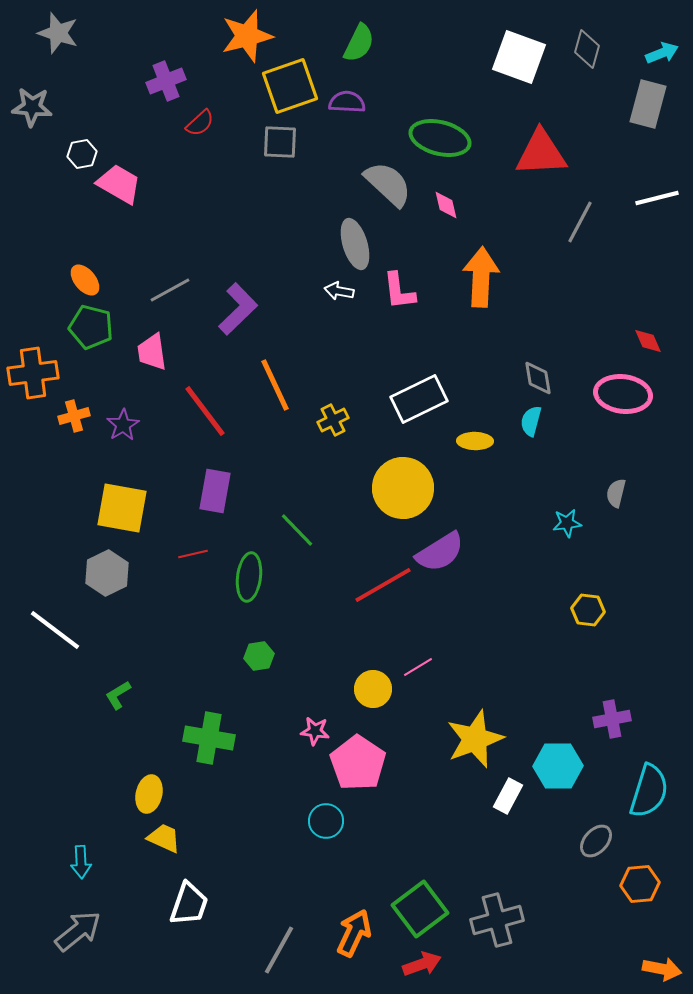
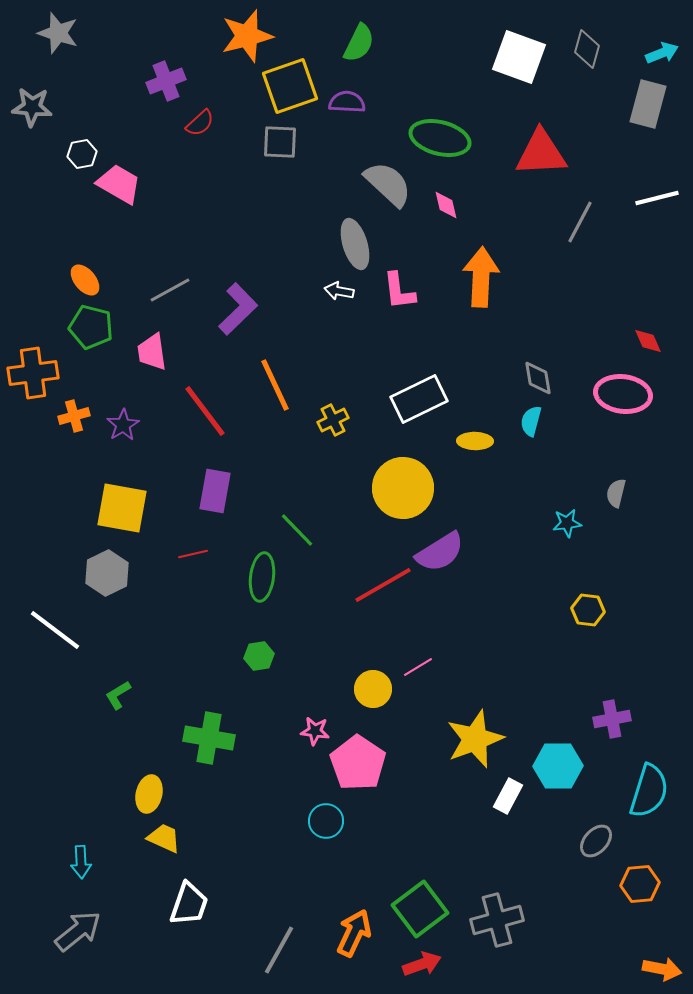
green ellipse at (249, 577): moved 13 px right
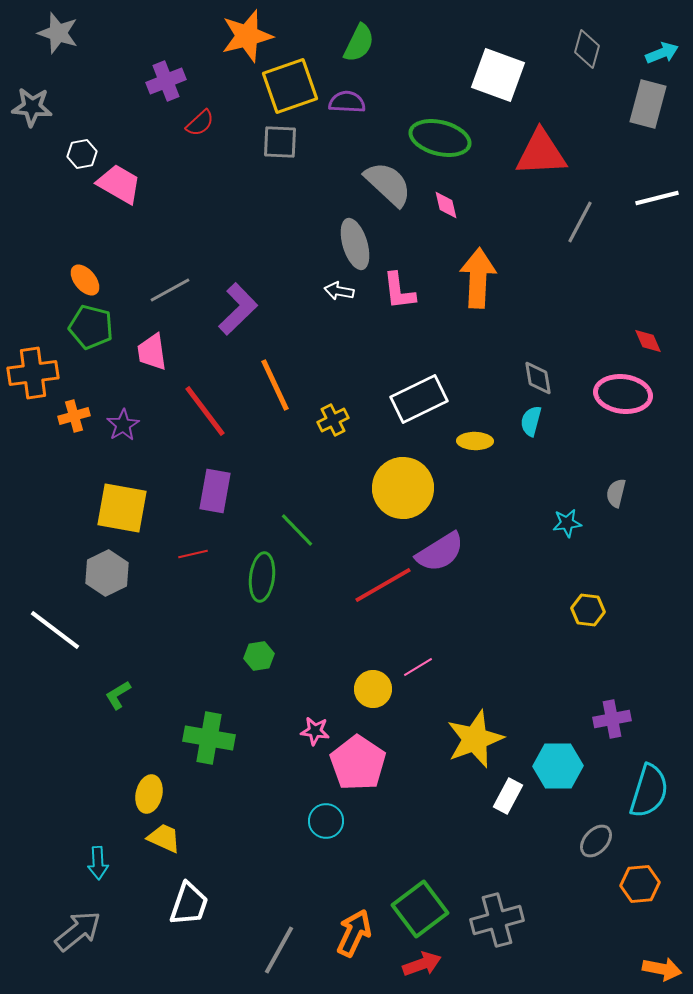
white square at (519, 57): moved 21 px left, 18 px down
orange arrow at (481, 277): moved 3 px left, 1 px down
cyan arrow at (81, 862): moved 17 px right, 1 px down
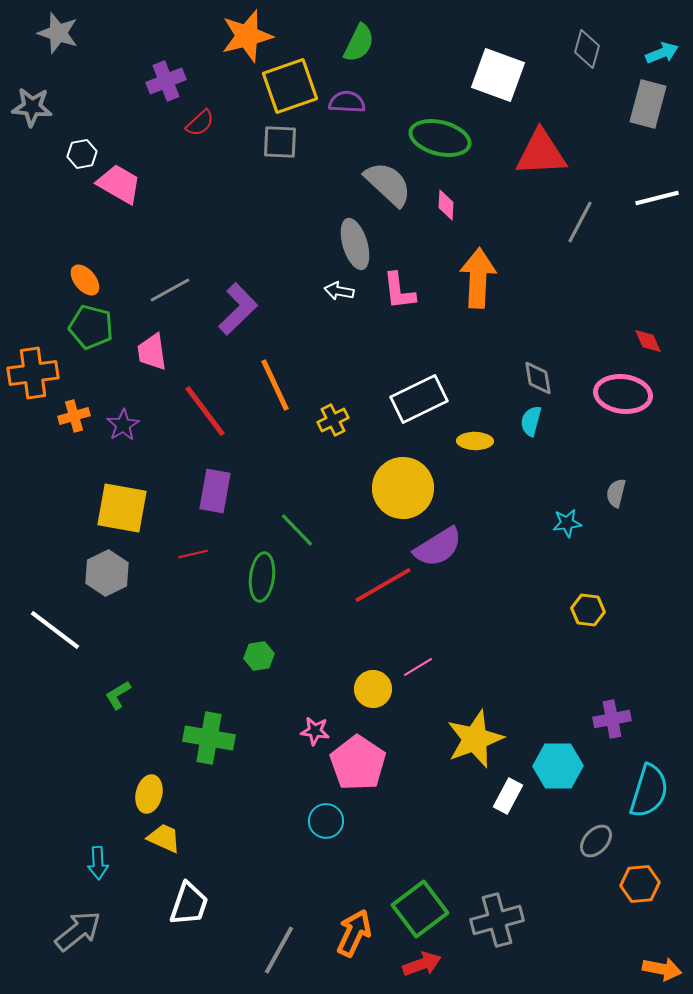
pink diamond at (446, 205): rotated 16 degrees clockwise
purple semicircle at (440, 552): moved 2 px left, 5 px up
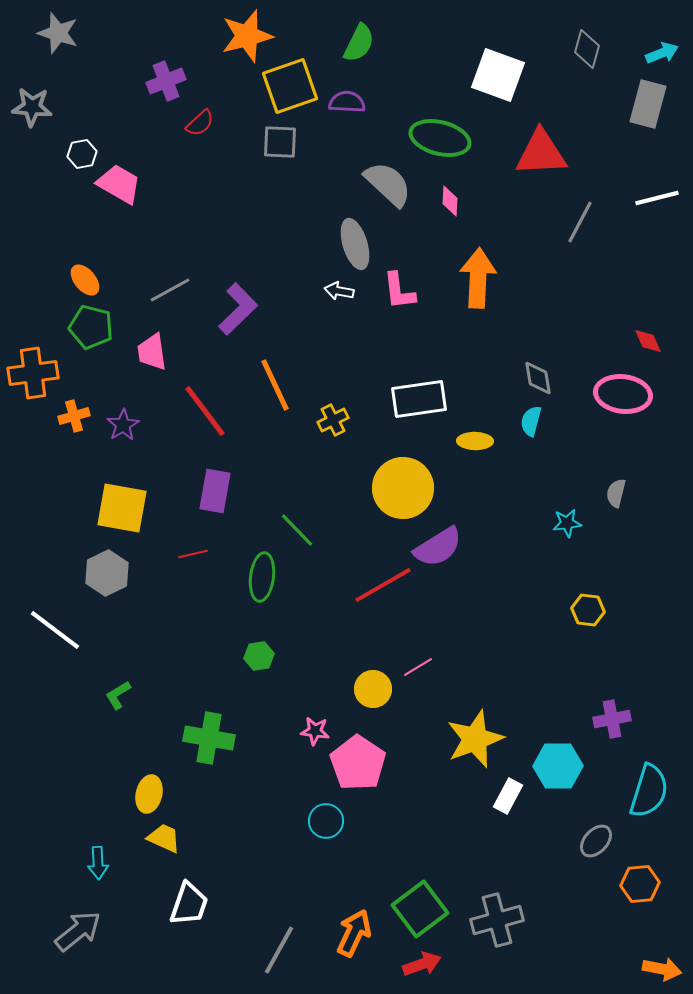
pink diamond at (446, 205): moved 4 px right, 4 px up
white rectangle at (419, 399): rotated 18 degrees clockwise
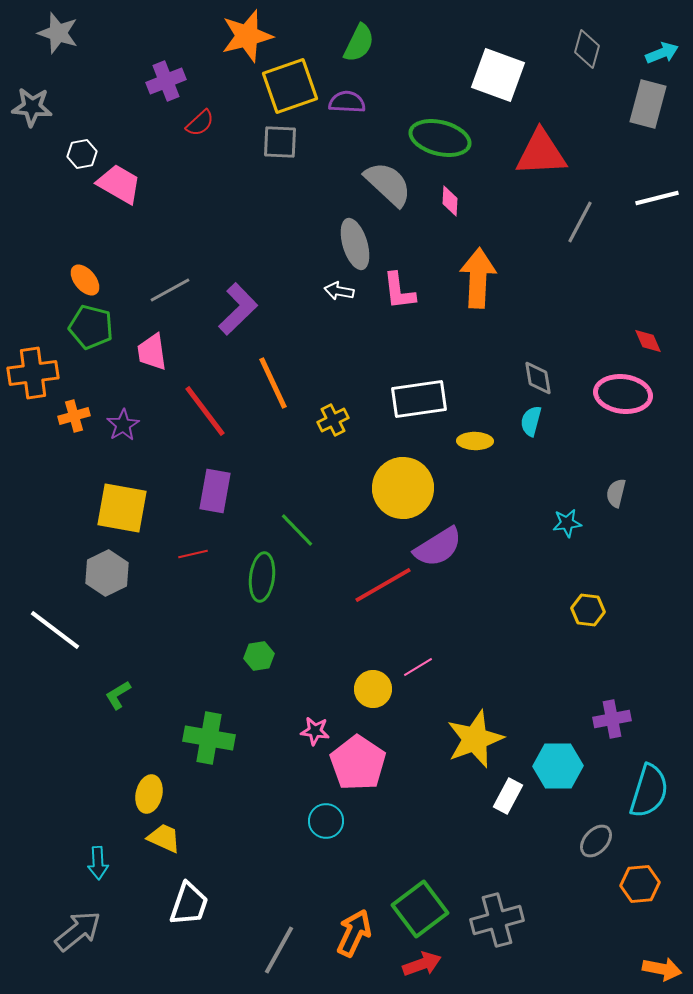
orange line at (275, 385): moved 2 px left, 2 px up
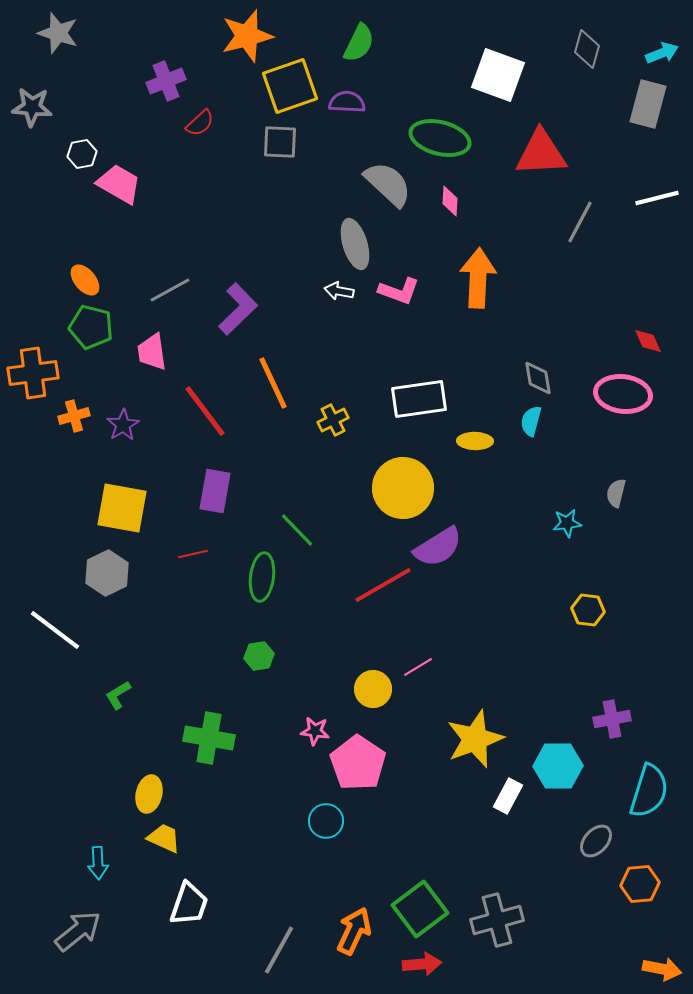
pink L-shape at (399, 291): rotated 63 degrees counterclockwise
orange arrow at (354, 933): moved 2 px up
red arrow at (422, 964): rotated 15 degrees clockwise
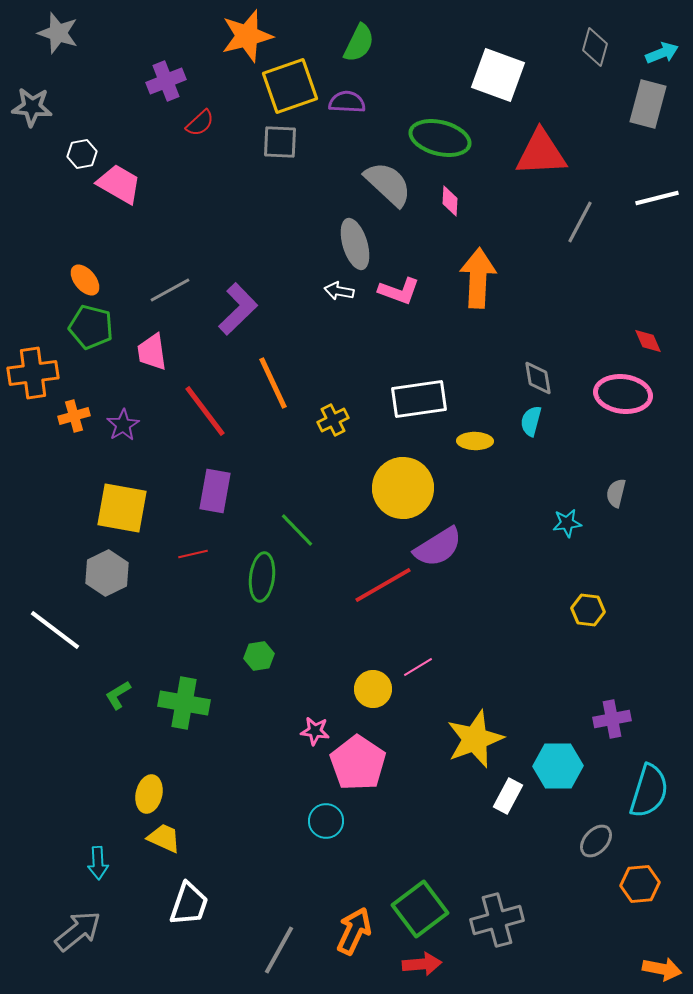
gray diamond at (587, 49): moved 8 px right, 2 px up
green cross at (209, 738): moved 25 px left, 35 px up
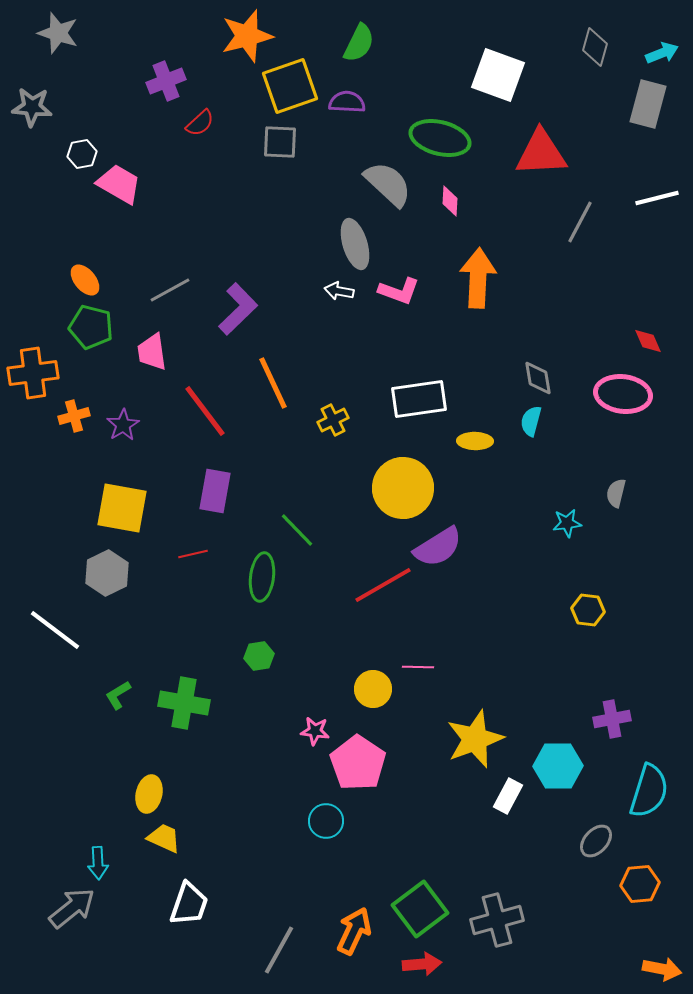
pink line at (418, 667): rotated 32 degrees clockwise
gray arrow at (78, 931): moved 6 px left, 23 px up
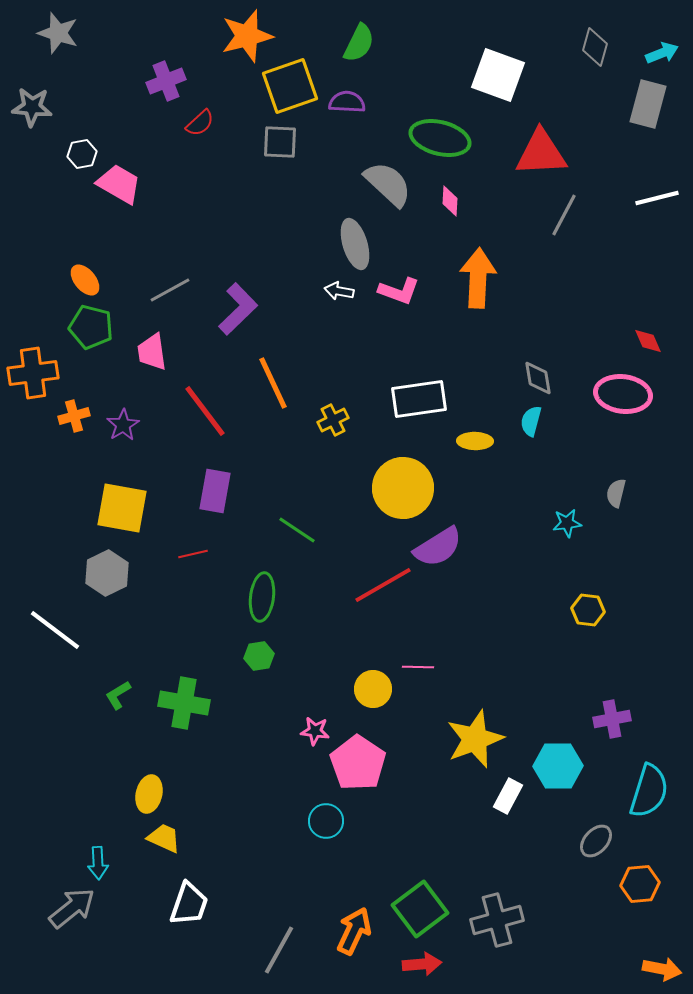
gray line at (580, 222): moved 16 px left, 7 px up
green line at (297, 530): rotated 12 degrees counterclockwise
green ellipse at (262, 577): moved 20 px down
